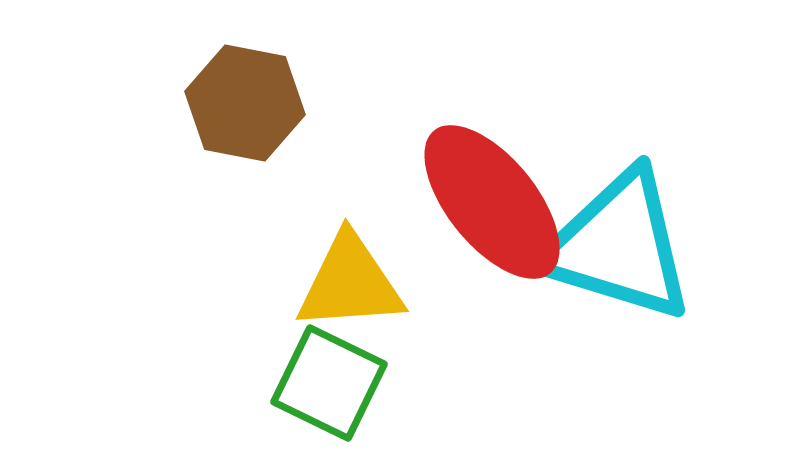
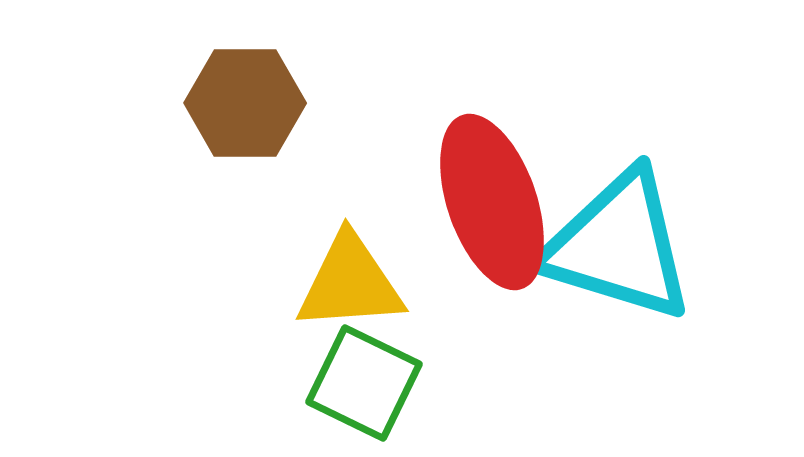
brown hexagon: rotated 11 degrees counterclockwise
red ellipse: rotated 20 degrees clockwise
green square: moved 35 px right
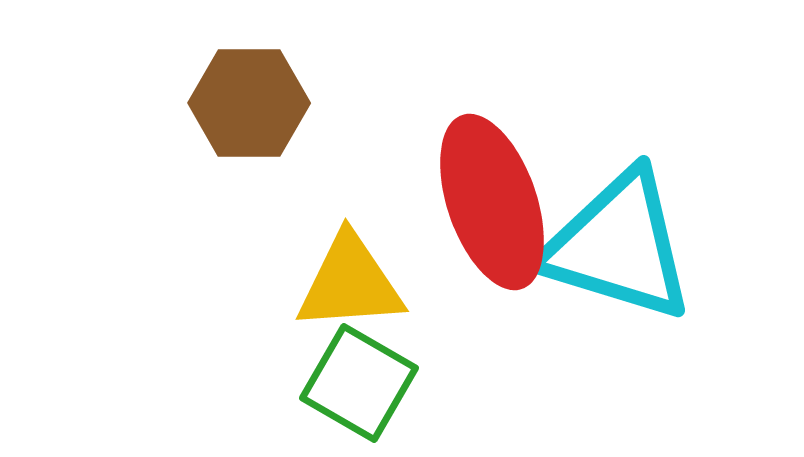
brown hexagon: moved 4 px right
green square: moved 5 px left; rotated 4 degrees clockwise
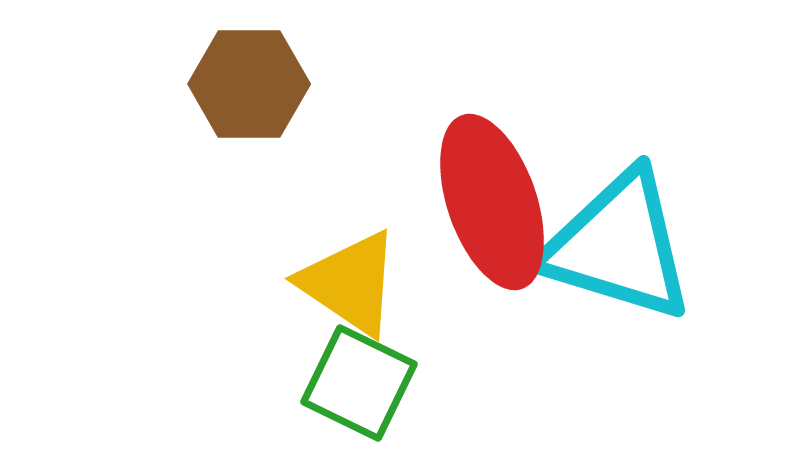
brown hexagon: moved 19 px up
yellow triangle: rotated 38 degrees clockwise
green square: rotated 4 degrees counterclockwise
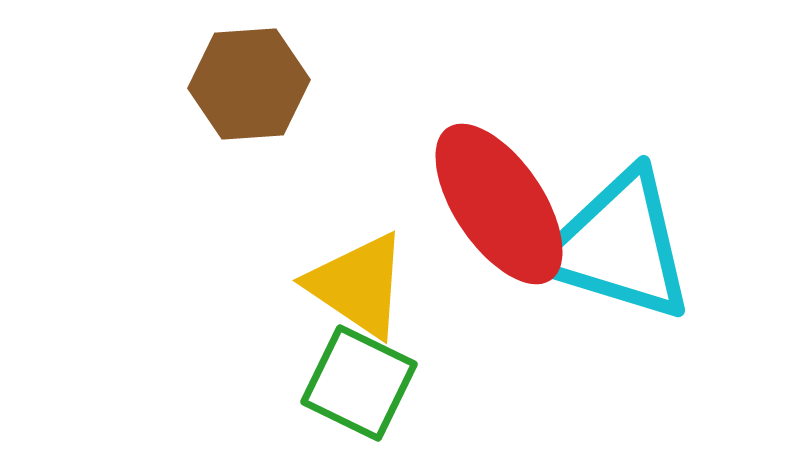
brown hexagon: rotated 4 degrees counterclockwise
red ellipse: moved 7 px right, 2 px down; rotated 15 degrees counterclockwise
yellow triangle: moved 8 px right, 2 px down
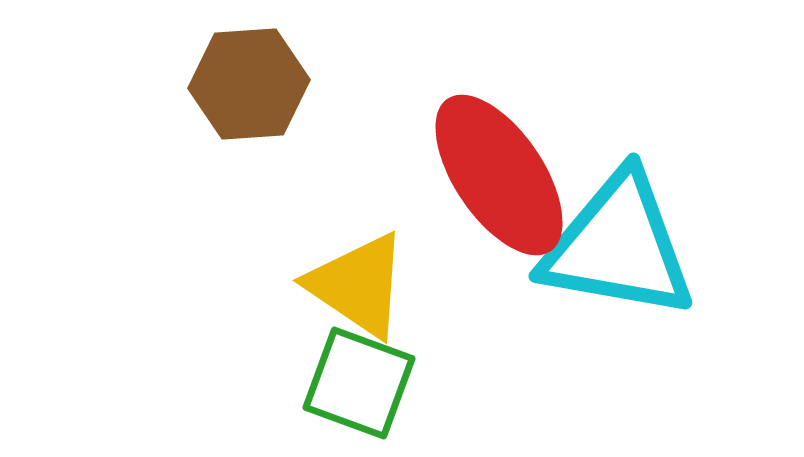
red ellipse: moved 29 px up
cyan triangle: rotated 7 degrees counterclockwise
green square: rotated 6 degrees counterclockwise
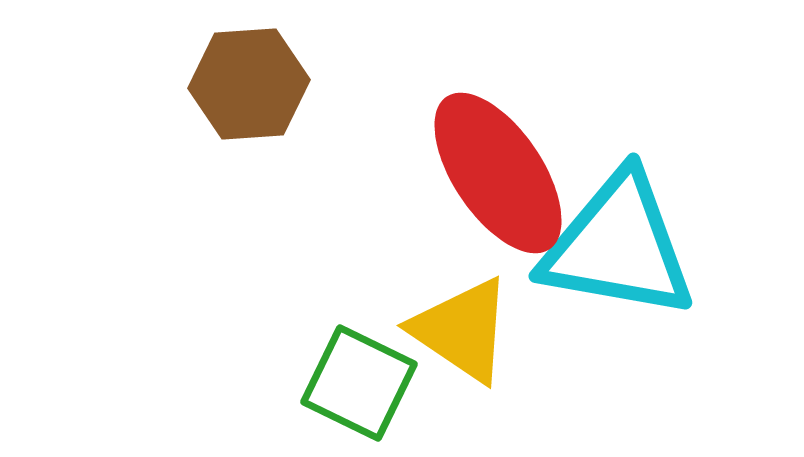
red ellipse: moved 1 px left, 2 px up
yellow triangle: moved 104 px right, 45 px down
green square: rotated 6 degrees clockwise
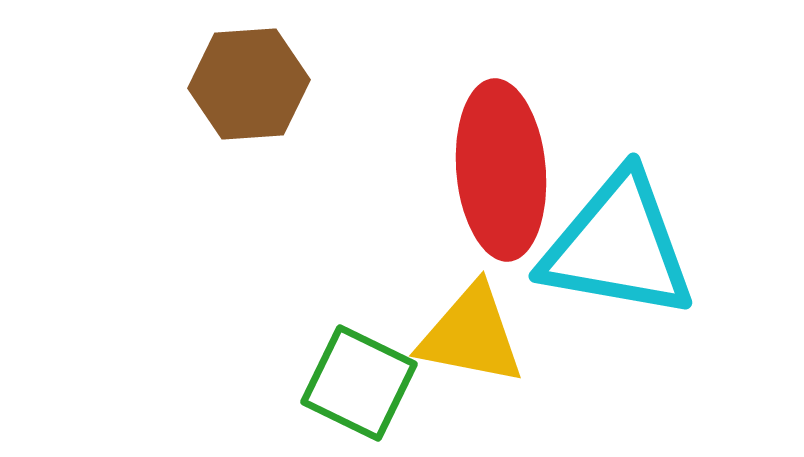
red ellipse: moved 3 px right, 3 px up; rotated 29 degrees clockwise
yellow triangle: moved 9 px right, 5 px down; rotated 23 degrees counterclockwise
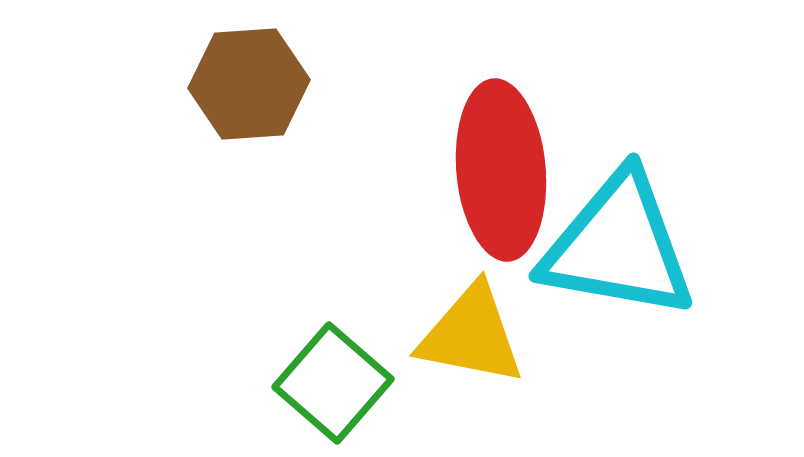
green square: moved 26 px left; rotated 15 degrees clockwise
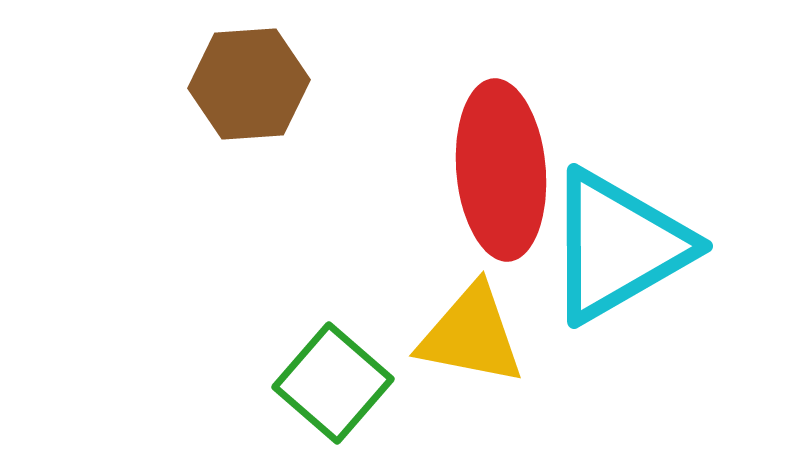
cyan triangle: rotated 40 degrees counterclockwise
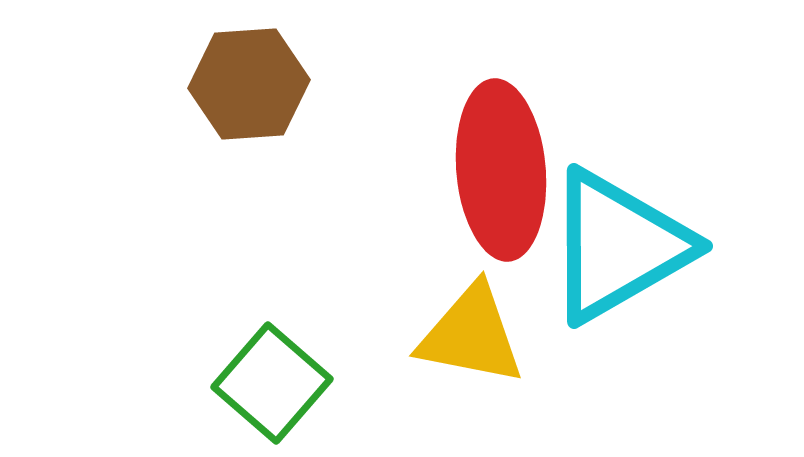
green square: moved 61 px left
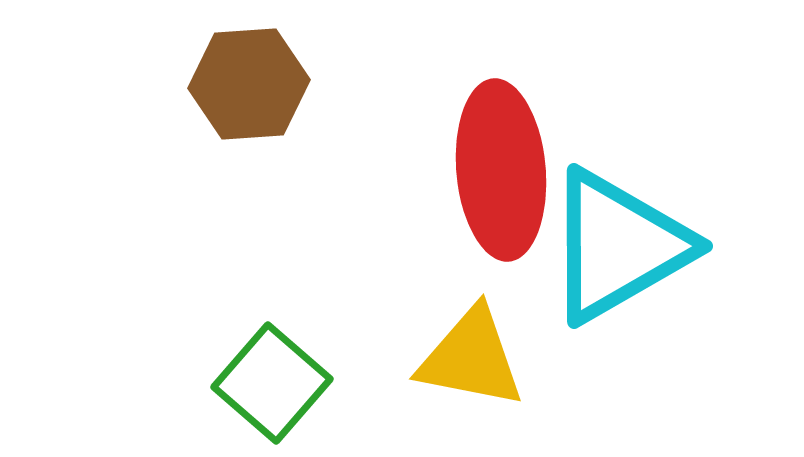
yellow triangle: moved 23 px down
